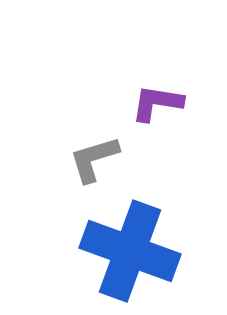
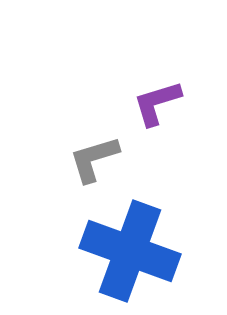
purple L-shape: rotated 26 degrees counterclockwise
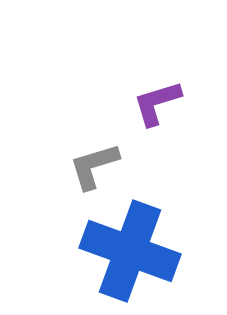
gray L-shape: moved 7 px down
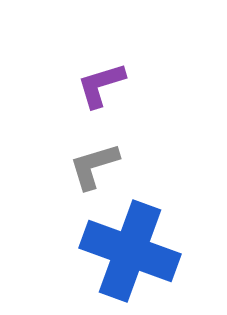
purple L-shape: moved 56 px left, 18 px up
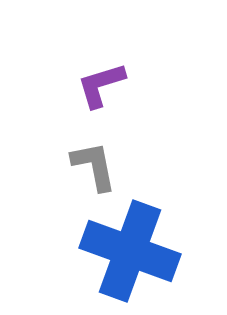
gray L-shape: rotated 96 degrees clockwise
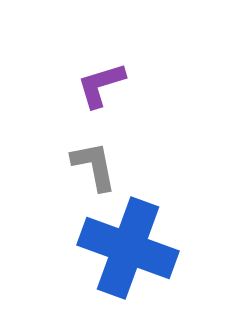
blue cross: moved 2 px left, 3 px up
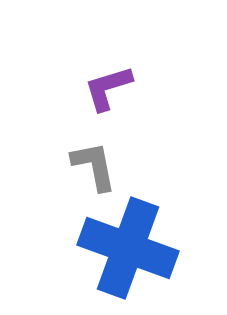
purple L-shape: moved 7 px right, 3 px down
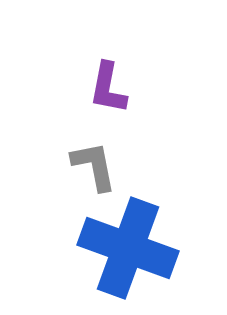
purple L-shape: rotated 62 degrees counterclockwise
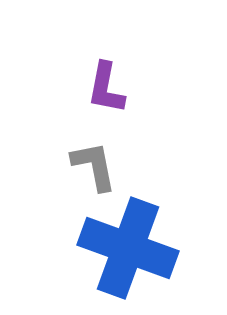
purple L-shape: moved 2 px left
